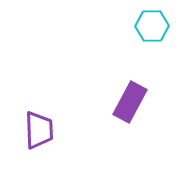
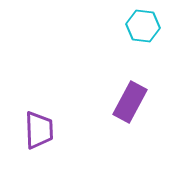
cyan hexagon: moved 9 px left; rotated 8 degrees clockwise
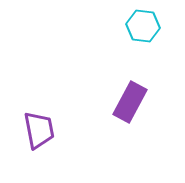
purple trapezoid: rotated 9 degrees counterclockwise
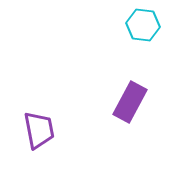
cyan hexagon: moved 1 px up
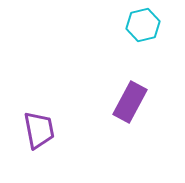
cyan hexagon: rotated 20 degrees counterclockwise
